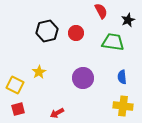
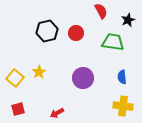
yellow square: moved 7 px up; rotated 12 degrees clockwise
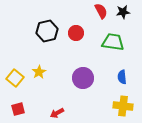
black star: moved 5 px left, 8 px up; rotated 16 degrees clockwise
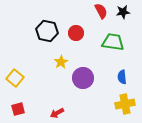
black hexagon: rotated 25 degrees clockwise
yellow star: moved 22 px right, 10 px up
yellow cross: moved 2 px right, 2 px up; rotated 18 degrees counterclockwise
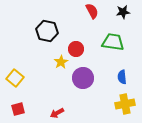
red semicircle: moved 9 px left
red circle: moved 16 px down
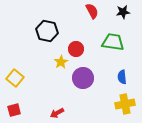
red square: moved 4 px left, 1 px down
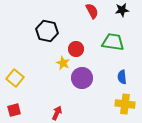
black star: moved 1 px left, 2 px up
yellow star: moved 2 px right, 1 px down; rotated 16 degrees counterclockwise
purple circle: moved 1 px left
yellow cross: rotated 18 degrees clockwise
red arrow: rotated 144 degrees clockwise
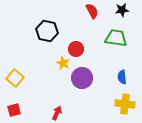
green trapezoid: moved 3 px right, 4 px up
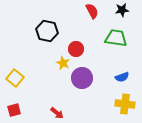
blue semicircle: rotated 104 degrees counterclockwise
red arrow: rotated 104 degrees clockwise
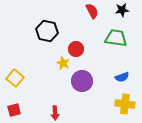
purple circle: moved 3 px down
red arrow: moved 2 px left; rotated 48 degrees clockwise
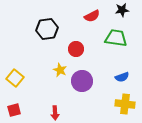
red semicircle: moved 5 px down; rotated 91 degrees clockwise
black hexagon: moved 2 px up; rotated 20 degrees counterclockwise
yellow star: moved 3 px left, 7 px down
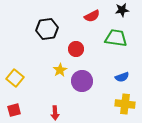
yellow star: rotated 16 degrees clockwise
